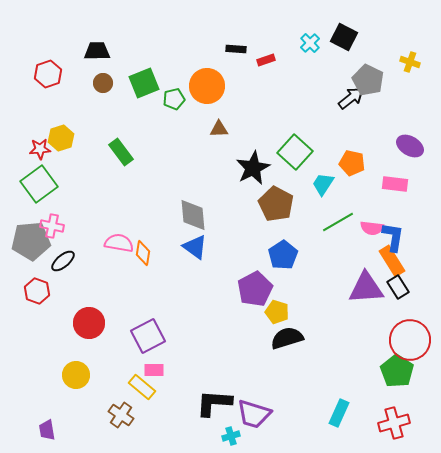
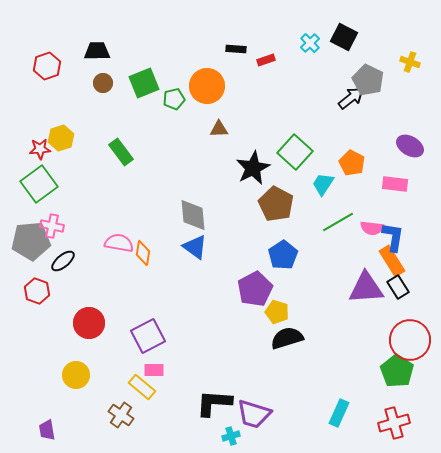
red hexagon at (48, 74): moved 1 px left, 8 px up
orange pentagon at (352, 163): rotated 15 degrees clockwise
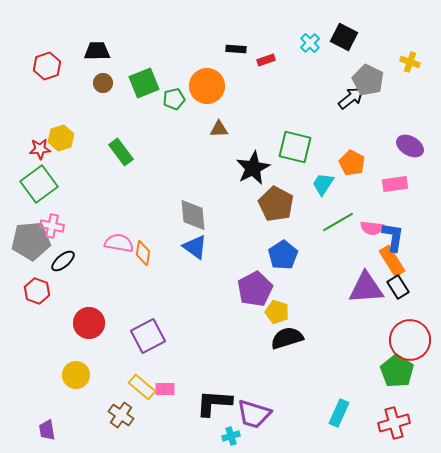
green square at (295, 152): moved 5 px up; rotated 28 degrees counterclockwise
pink rectangle at (395, 184): rotated 15 degrees counterclockwise
pink rectangle at (154, 370): moved 11 px right, 19 px down
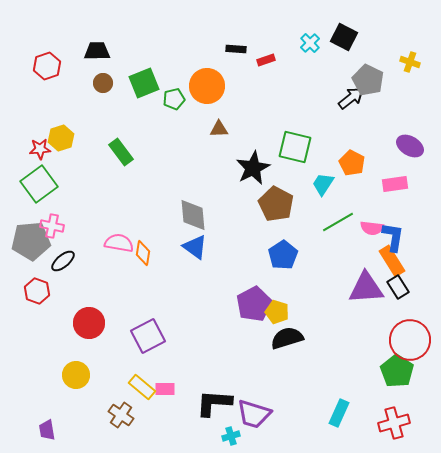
purple pentagon at (255, 289): moved 1 px left, 15 px down
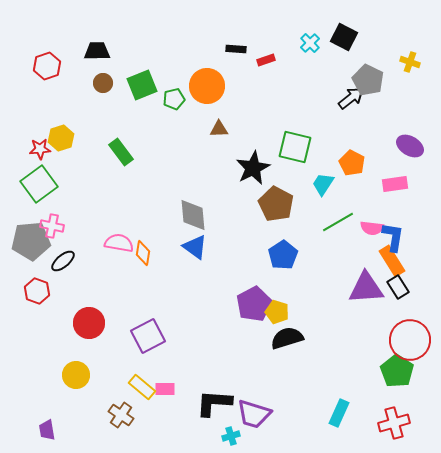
green square at (144, 83): moved 2 px left, 2 px down
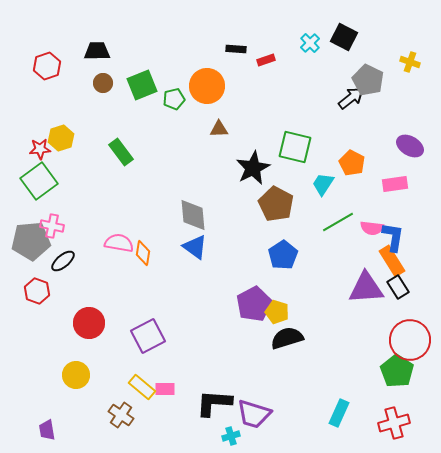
green square at (39, 184): moved 3 px up
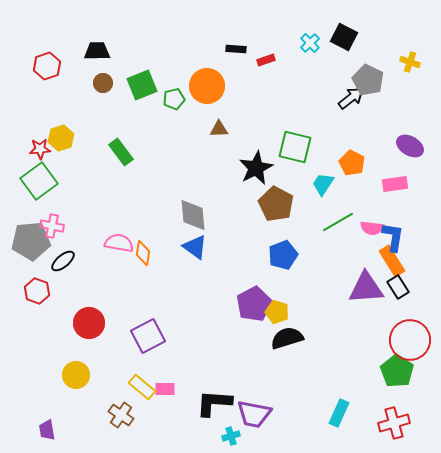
black star at (253, 168): moved 3 px right
blue pentagon at (283, 255): rotated 12 degrees clockwise
purple trapezoid at (254, 414): rotated 6 degrees counterclockwise
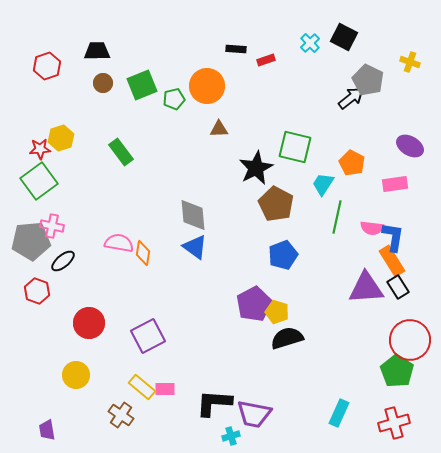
green line at (338, 222): moved 1 px left, 5 px up; rotated 48 degrees counterclockwise
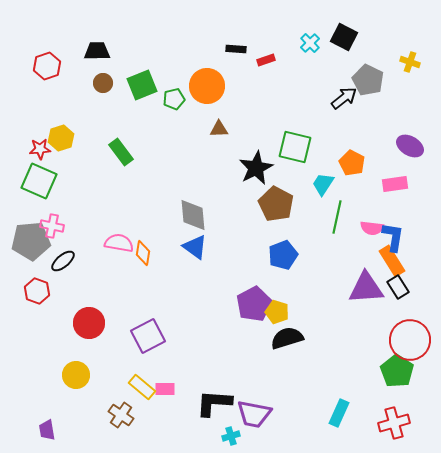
black arrow at (351, 98): moved 7 px left
green square at (39, 181): rotated 30 degrees counterclockwise
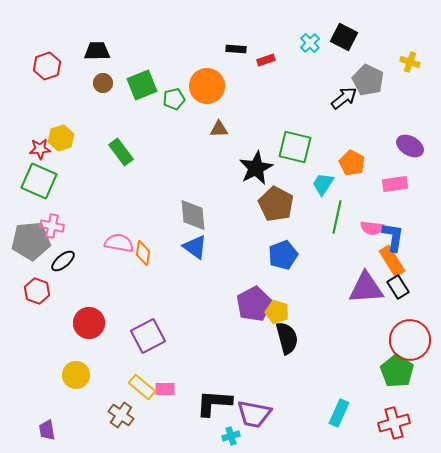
black semicircle at (287, 338): rotated 92 degrees clockwise
